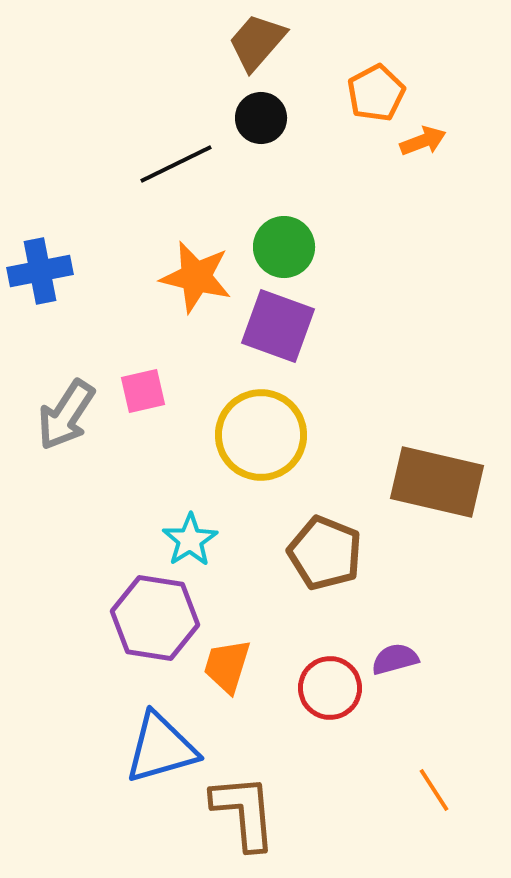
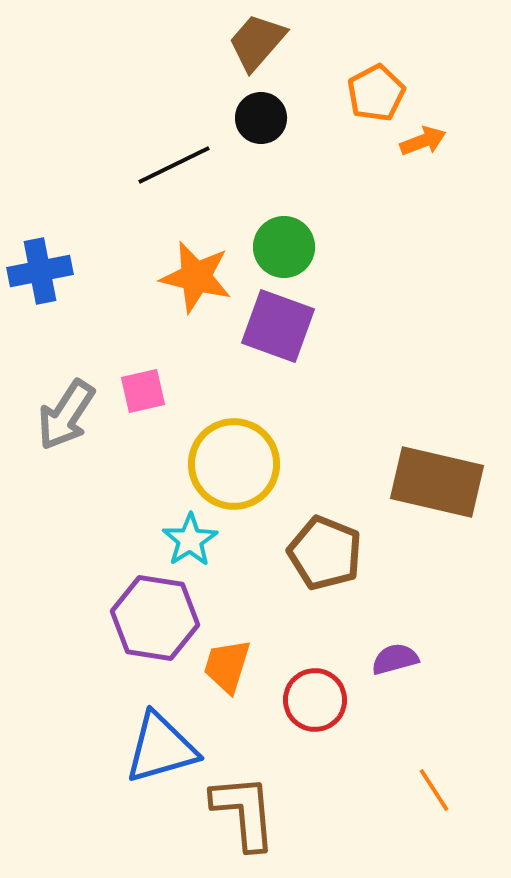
black line: moved 2 px left, 1 px down
yellow circle: moved 27 px left, 29 px down
red circle: moved 15 px left, 12 px down
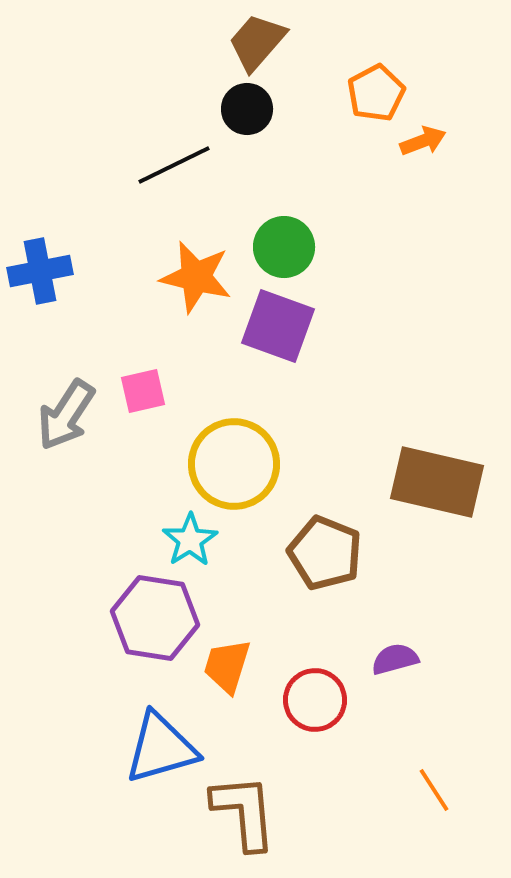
black circle: moved 14 px left, 9 px up
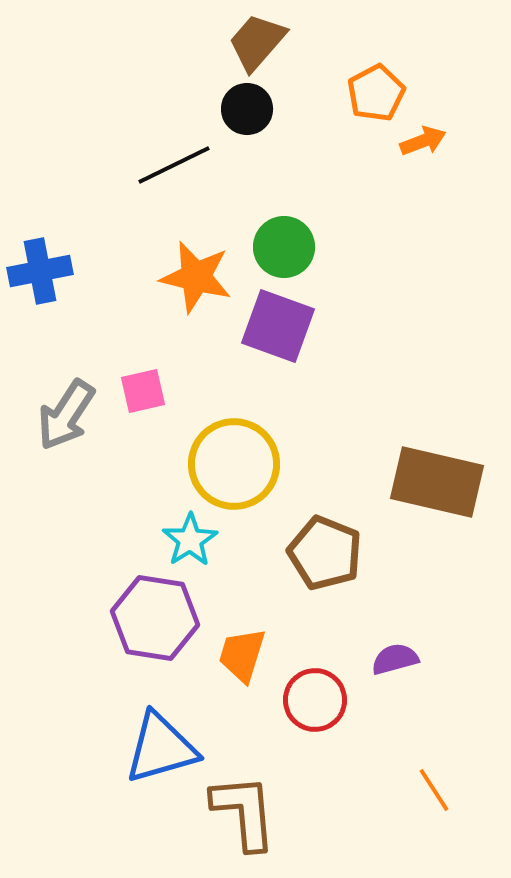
orange trapezoid: moved 15 px right, 11 px up
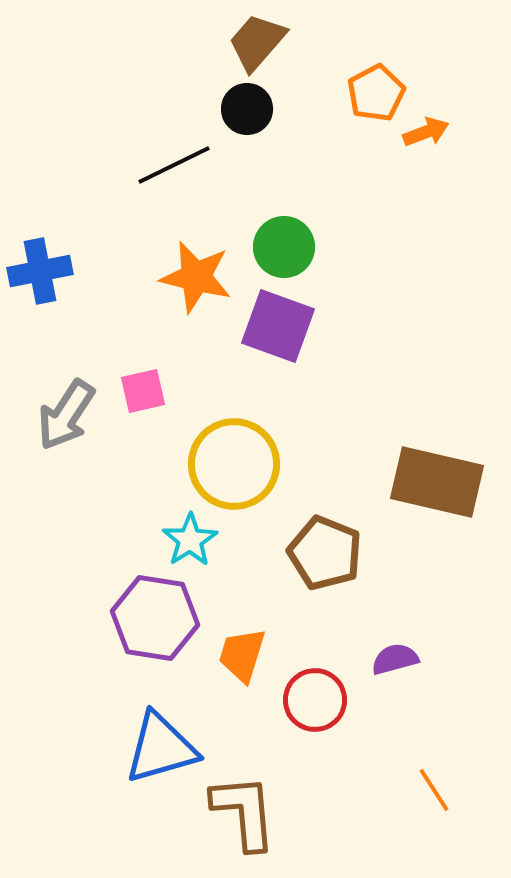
orange arrow: moved 3 px right, 9 px up
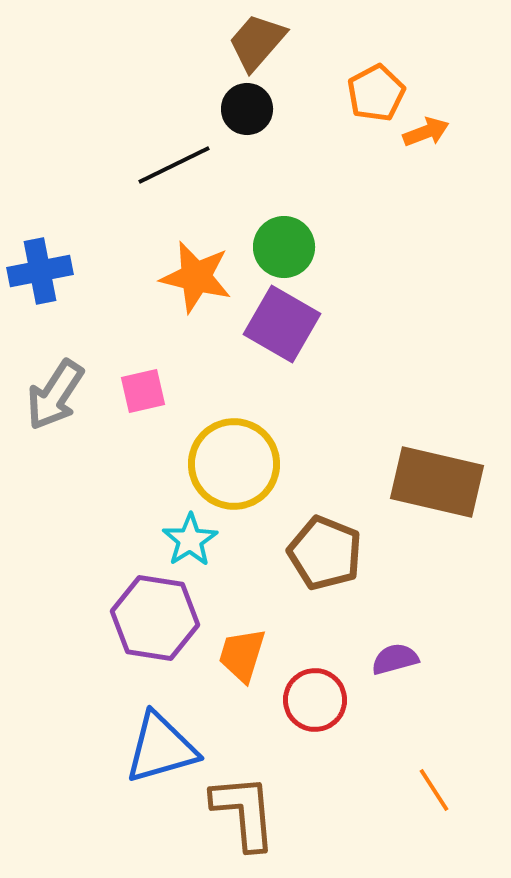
purple square: moved 4 px right, 2 px up; rotated 10 degrees clockwise
gray arrow: moved 11 px left, 20 px up
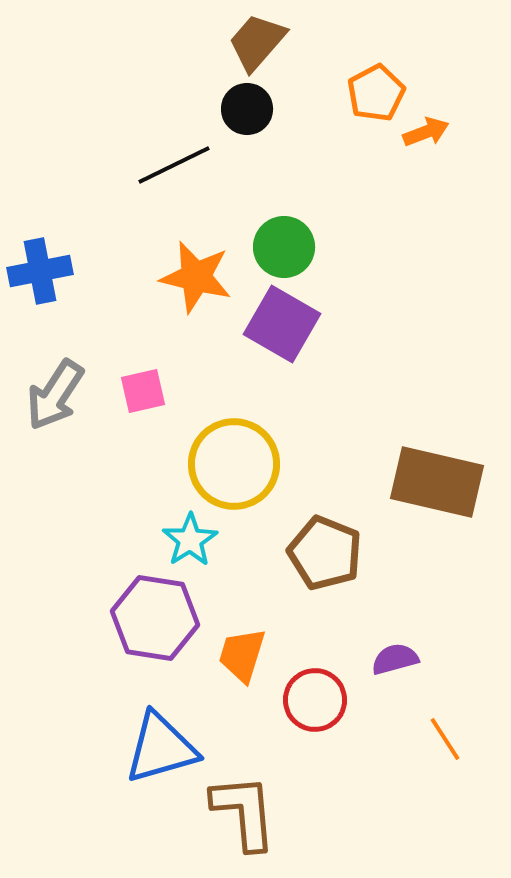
orange line: moved 11 px right, 51 px up
